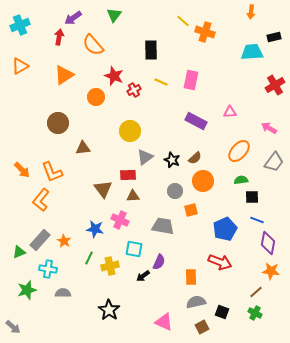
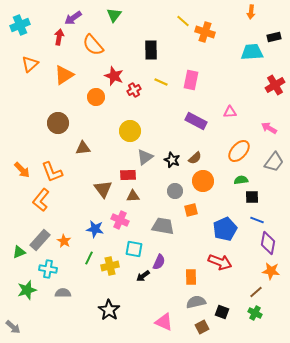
orange triangle at (20, 66): moved 10 px right, 2 px up; rotated 12 degrees counterclockwise
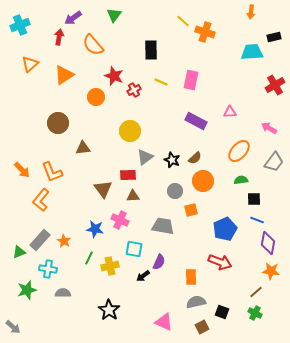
black square at (252, 197): moved 2 px right, 2 px down
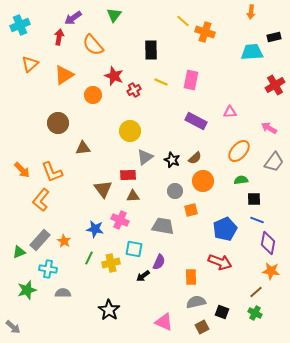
orange circle at (96, 97): moved 3 px left, 2 px up
yellow cross at (110, 266): moved 1 px right, 3 px up
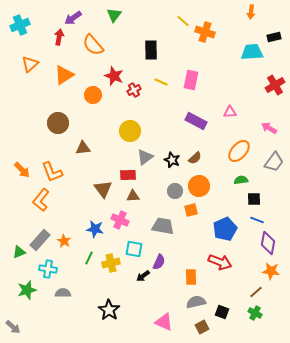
orange circle at (203, 181): moved 4 px left, 5 px down
